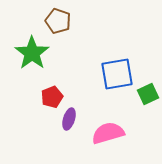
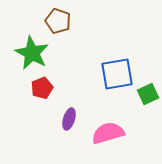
green star: rotated 8 degrees counterclockwise
red pentagon: moved 10 px left, 9 px up
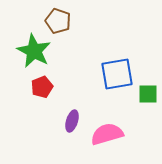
green star: moved 2 px right, 2 px up
red pentagon: moved 1 px up
green square: rotated 25 degrees clockwise
purple ellipse: moved 3 px right, 2 px down
pink semicircle: moved 1 px left, 1 px down
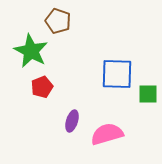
green star: moved 3 px left
blue square: rotated 12 degrees clockwise
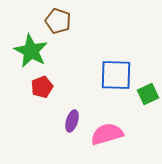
blue square: moved 1 px left, 1 px down
green square: rotated 25 degrees counterclockwise
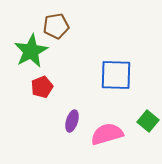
brown pentagon: moved 2 px left, 5 px down; rotated 30 degrees counterclockwise
green star: rotated 16 degrees clockwise
green square: moved 27 px down; rotated 25 degrees counterclockwise
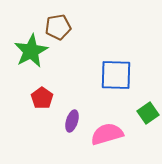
brown pentagon: moved 2 px right, 1 px down
red pentagon: moved 11 px down; rotated 15 degrees counterclockwise
green square: moved 8 px up; rotated 15 degrees clockwise
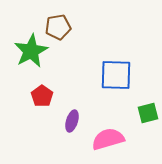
red pentagon: moved 2 px up
green square: rotated 20 degrees clockwise
pink semicircle: moved 1 px right, 5 px down
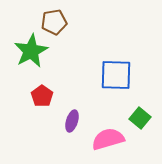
brown pentagon: moved 4 px left, 5 px up
green square: moved 8 px left, 5 px down; rotated 35 degrees counterclockwise
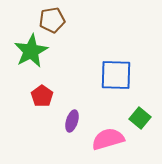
brown pentagon: moved 2 px left, 2 px up
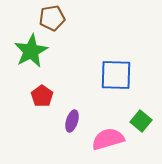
brown pentagon: moved 2 px up
green square: moved 1 px right, 3 px down
